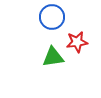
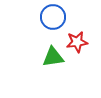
blue circle: moved 1 px right
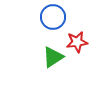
green triangle: rotated 25 degrees counterclockwise
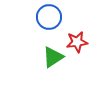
blue circle: moved 4 px left
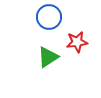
green triangle: moved 5 px left
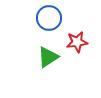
blue circle: moved 1 px down
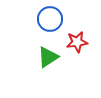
blue circle: moved 1 px right, 1 px down
